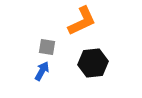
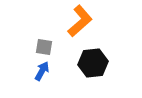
orange L-shape: moved 2 px left; rotated 16 degrees counterclockwise
gray square: moved 3 px left
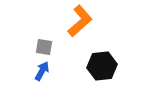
black hexagon: moved 9 px right, 3 px down
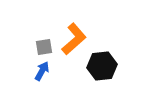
orange L-shape: moved 6 px left, 18 px down
gray square: rotated 18 degrees counterclockwise
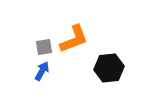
orange L-shape: rotated 20 degrees clockwise
black hexagon: moved 7 px right, 2 px down
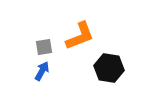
orange L-shape: moved 6 px right, 3 px up
black hexagon: rotated 16 degrees clockwise
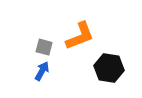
gray square: rotated 24 degrees clockwise
